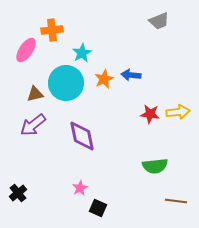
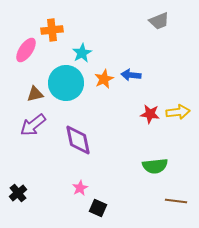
purple diamond: moved 4 px left, 4 px down
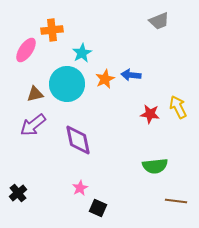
orange star: moved 1 px right
cyan circle: moved 1 px right, 1 px down
yellow arrow: moved 5 px up; rotated 110 degrees counterclockwise
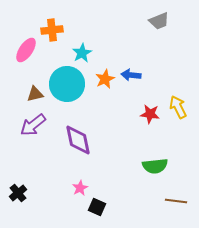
black square: moved 1 px left, 1 px up
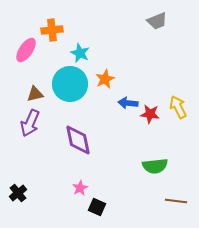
gray trapezoid: moved 2 px left
cyan star: moved 2 px left; rotated 18 degrees counterclockwise
blue arrow: moved 3 px left, 28 px down
cyan circle: moved 3 px right
purple arrow: moved 3 px left, 2 px up; rotated 28 degrees counterclockwise
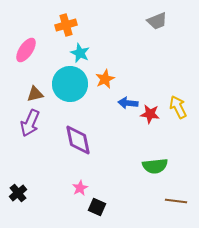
orange cross: moved 14 px right, 5 px up; rotated 10 degrees counterclockwise
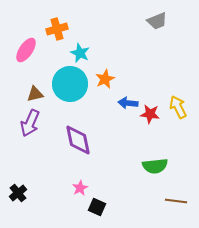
orange cross: moved 9 px left, 4 px down
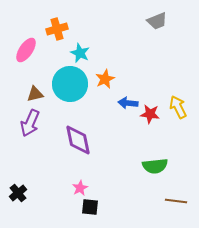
black square: moved 7 px left; rotated 18 degrees counterclockwise
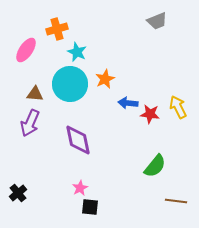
cyan star: moved 3 px left, 1 px up
brown triangle: rotated 18 degrees clockwise
green semicircle: rotated 45 degrees counterclockwise
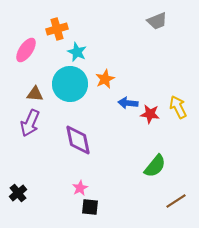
brown line: rotated 40 degrees counterclockwise
